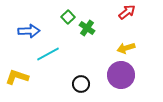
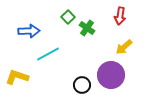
red arrow: moved 7 px left, 4 px down; rotated 138 degrees clockwise
yellow arrow: moved 2 px left, 1 px up; rotated 24 degrees counterclockwise
purple circle: moved 10 px left
black circle: moved 1 px right, 1 px down
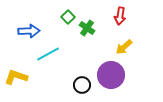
yellow L-shape: moved 1 px left
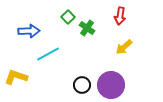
purple circle: moved 10 px down
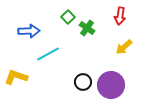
black circle: moved 1 px right, 3 px up
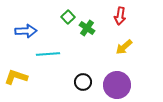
blue arrow: moved 3 px left
cyan line: rotated 25 degrees clockwise
purple circle: moved 6 px right
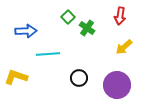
black circle: moved 4 px left, 4 px up
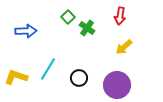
cyan line: moved 15 px down; rotated 55 degrees counterclockwise
